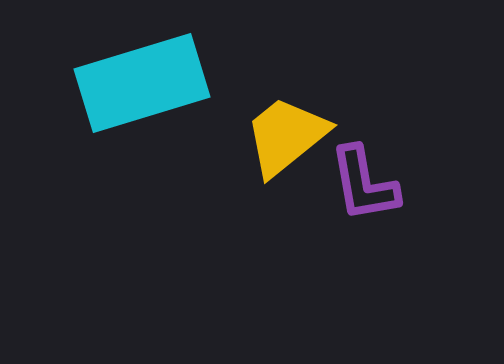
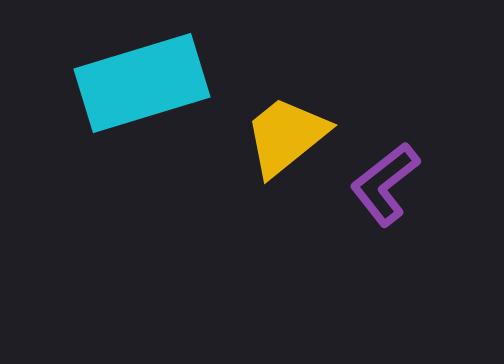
purple L-shape: moved 21 px right; rotated 62 degrees clockwise
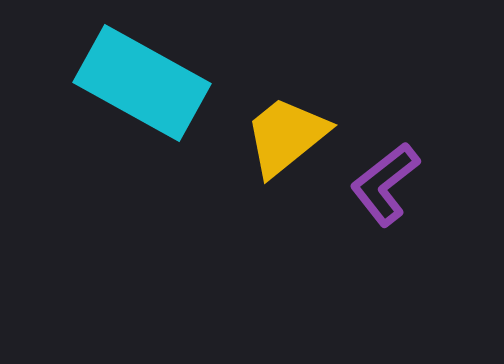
cyan rectangle: rotated 46 degrees clockwise
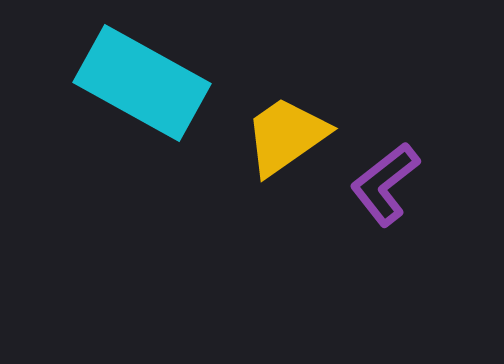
yellow trapezoid: rotated 4 degrees clockwise
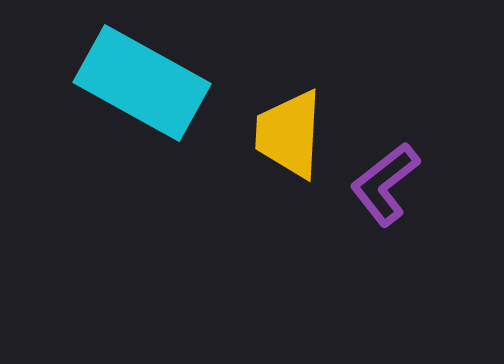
yellow trapezoid: moved 3 px right, 2 px up; rotated 52 degrees counterclockwise
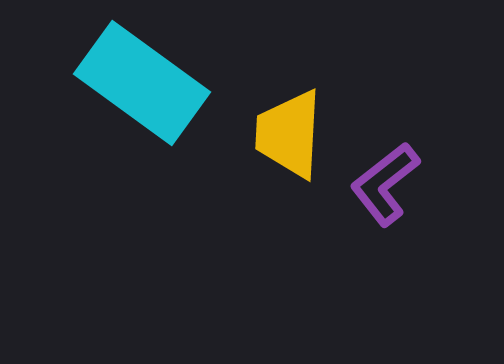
cyan rectangle: rotated 7 degrees clockwise
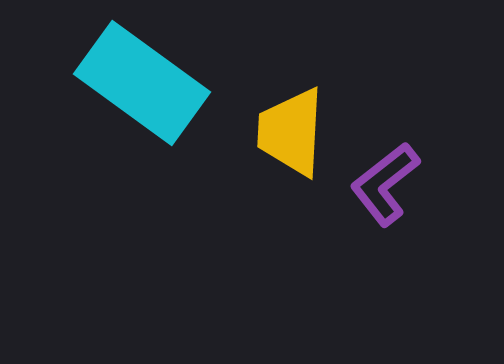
yellow trapezoid: moved 2 px right, 2 px up
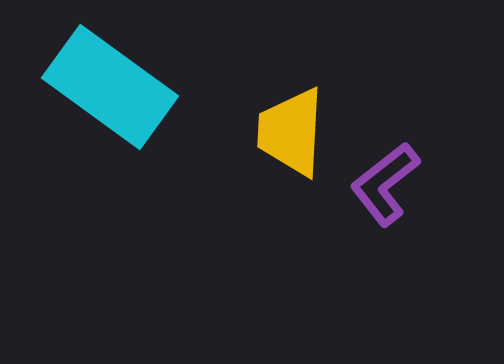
cyan rectangle: moved 32 px left, 4 px down
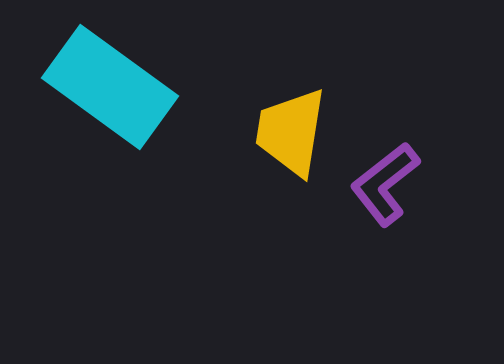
yellow trapezoid: rotated 6 degrees clockwise
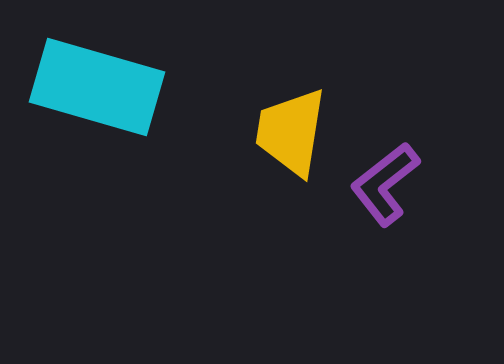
cyan rectangle: moved 13 px left; rotated 20 degrees counterclockwise
